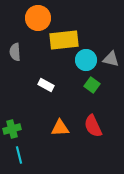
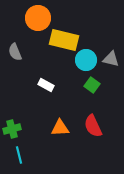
yellow rectangle: rotated 20 degrees clockwise
gray semicircle: rotated 18 degrees counterclockwise
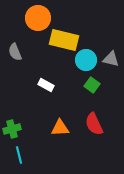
red semicircle: moved 1 px right, 2 px up
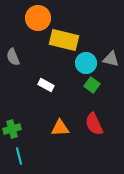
gray semicircle: moved 2 px left, 5 px down
cyan circle: moved 3 px down
cyan line: moved 1 px down
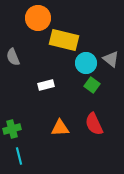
gray triangle: rotated 24 degrees clockwise
white rectangle: rotated 42 degrees counterclockwise
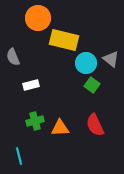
white rectangle: moved 15 px left
red semicircle: moved 1 px right, 1 px down
green cross: moved 23 px right, 8 px up
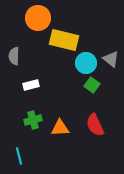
gray semicircle: moved 1 px right, 1 px up; rotated 24 degrees clockwise
green cross: moved 2 px left, 1 px up
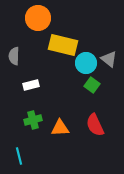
yellow rectangle: moved 1 px left, 5 px down
gray triangle: moved 2 px left
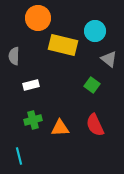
cyan circle: moved 9 px right, 32 px up
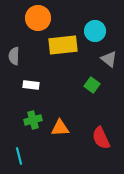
yellow rectangle: rotated 20 degrees counterclockwise
white rectangle: rotated 21 degrees clockwise
red semicircle: moved 6 px right, 13 px down
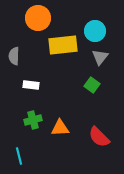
gray triangle: moved 9 px left, 2 px up; rotated 30 degrees clockwise
red semicircle: moved 2 px left, 1 px up; rotated 20 degrees counterclockwise
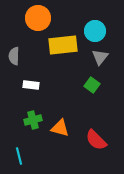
orange triangle: rotated 18 degrees clockwise
red semicircle: moved 3 px left, 3 px down
